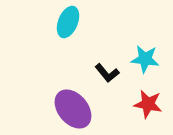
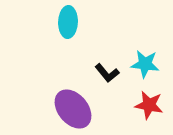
cyan ellipse: rotated 20 degrees counterclockwise
cyan star: moved 5 px down
red star: moved 1 px right, 1 px down
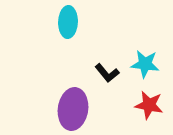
purple ellipse: rotated 48 degrees clockwise
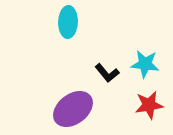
red star: rotated 20 degrees counterclockwise
purple ellipse: rotated 45 degrees clockwise
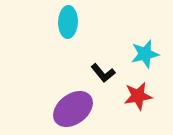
cyan star: moved 10 px up; rotated 20 degrees counterclockwise
black L-shape: moved 4 px left
red star: moved 11 px left, 9 px up
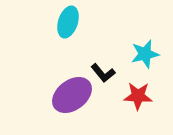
cyan ellipse: rotated 16 degrees clockwise
red star: rotated 12 degrees clockwise
purple ellipse: moved 1 px left, 14 px up
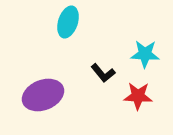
cyan star: rotated 16 degrees clockwise
purple ellipse: moved 29 px left; rotated 15 degrees clockwise
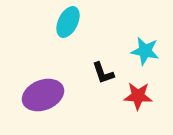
cyan ellipse: rotated 8 degrees clockwise
cyan star: moved 3 px up; rotated 8 degrees clockwise
black L-shape: rotated 20 degrees clockwise
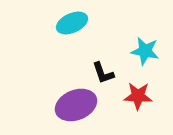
cyan ellipse: moved 4 px right, 1 px down; rotated 40 degrees clockwise
purple ellipse: moved 33 px right, 10 px down
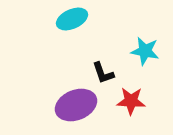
cyan ellipse: moved 4 px up
red star: moved 7 px left, 5 px down
